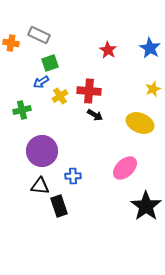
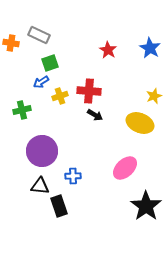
yellow star: moved 1 px right, 7 px down
yellow cross: rotated 14 degrees clockwise
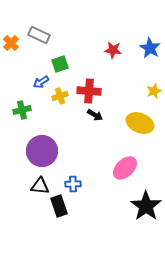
orange cross: rotated 35 degrees clockwise
red star: moved 5 px right; rotated 24 degrees counterclockwise
green square: moved 10 px right, 1 px down
yellow star: moved 5 px up
blue cross: moved 8 px down
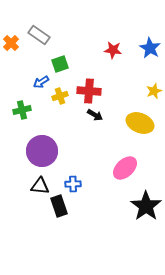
gray rectangle: rotated 10 degrees clockwise
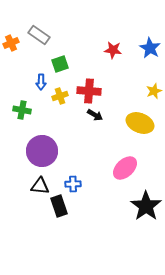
orange cross: rotated 21 degrees clockwise
blue arrow: rotated 56 degrees counterclockwise
green cross: rotated 24 degrees clockwise
